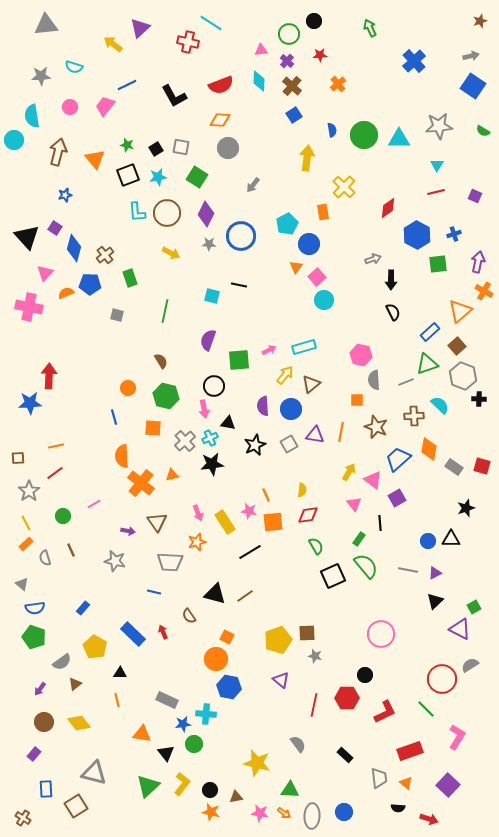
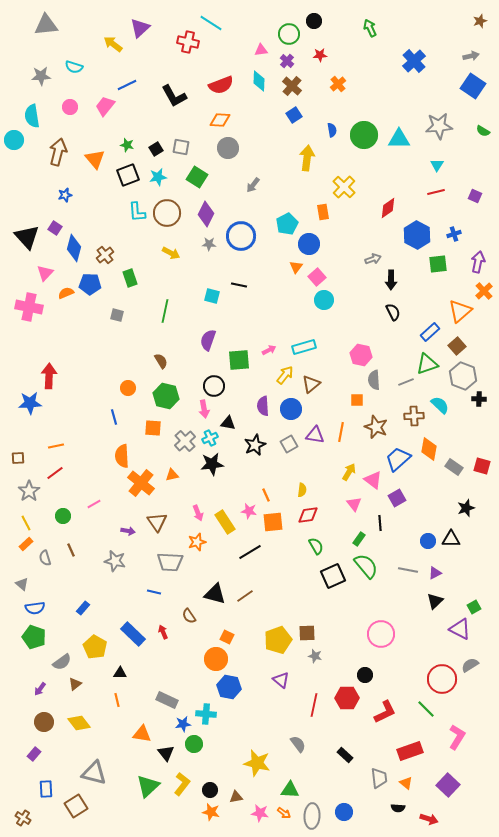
orange cross at (484, 291): rotated 18 degrees clockwise
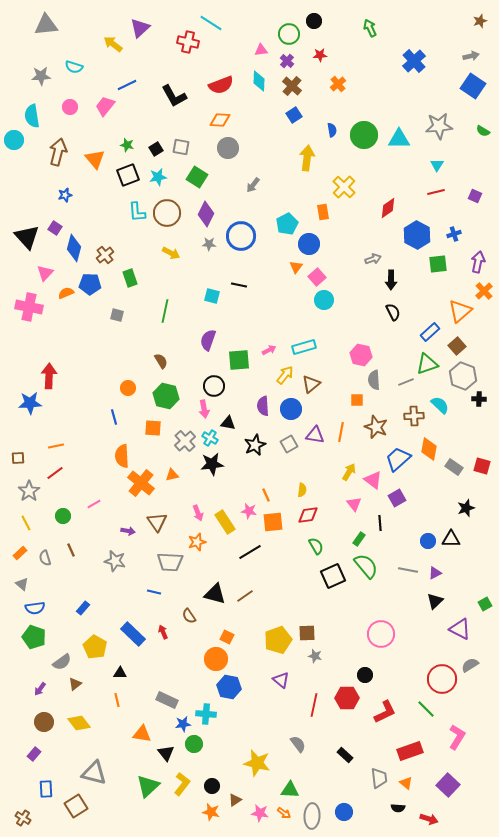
cyan cross at (210, 438): rotated 35 degrees counterclockwise
orange rectangle at (26, 544): moved 6 px left, 9 px down
green square at (474, 607): moved 11 px right, 3 px up
black circle at (210, 790): moved 2 px right, 4 px up
brown triangle at (236, 797): moved 1 px left, 3 px down; rotated 24 degrees counterclockwise
